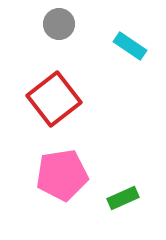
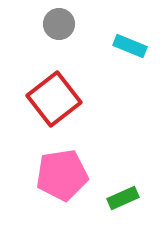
cyan rectangle: rotated 12 degrees counterclockwise
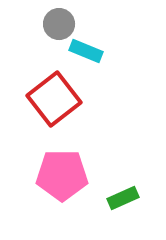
cyan rectangle: moved 44 px left, 5 px down
pink pentagon: rotated 9 degrees clockwise
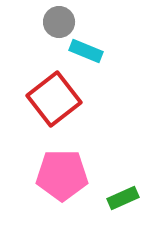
gray circle: moved 2 px up
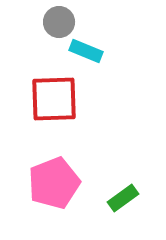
red square: rotated 36 degrees clockwise
pink pentagon: moved 8 px left, 8 px down; rotated 21 degrees counterclockwise
green rectangle: rotated 12 degrees counterclockwise
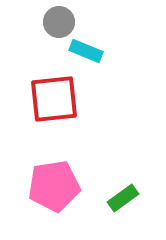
red square: rotated 4 degrees counterclockwise
pink pentagon: moved 3 px down; rotated 12 degrees clockwise
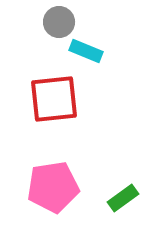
pink pentagon: moved 1 px left, 1 px down
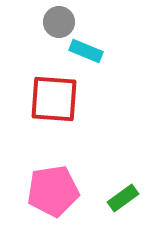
red square: rotated 10 degrees clockwise
pink pentagon: moved 4 px down
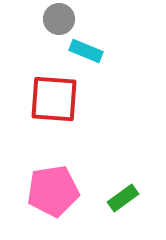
gray circle: moved 3 px up
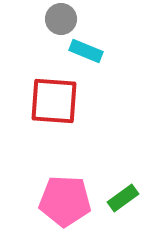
gray circle: moved 2 px right
red square: moved 2 px down
pink pentagon: moved 12 px right, 10 px down; rotated 12 degrees clockwise
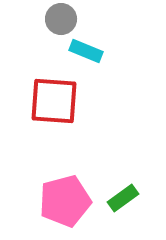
pink pentagon: rotated 18 degrees counterclockwise
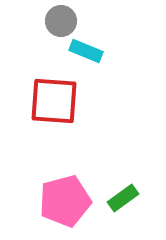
gray circle: moved 2 px down
